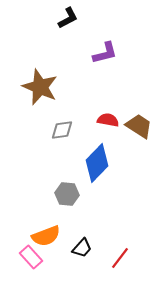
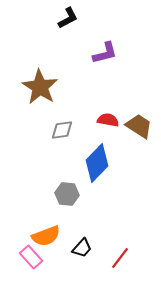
brown star: rotated 9 degrees clockwise
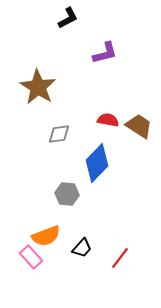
brown star: moved 2 px left
gray diamond: moved 3 px left, 4 px down
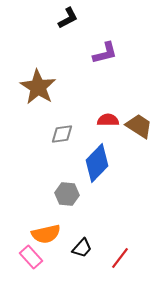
red semicircle: rotated 10 degrees counterclockwise
gray diamond: moved 3 px right
orange semicircle: moved 2 px up; rotated 8 degrees clockwise
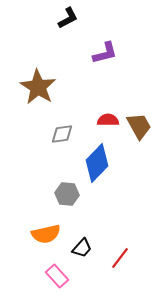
brown trapezoid: rotated 28 degrees clockwise
pink rectangle: moved 26 px right, 19 px down
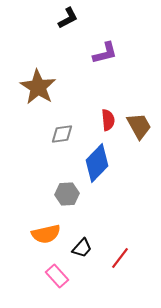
red semicircle: rotated 85 degrees clockwise
gray hexagon: rotated 10 degrees counterclockwise
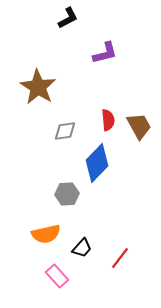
gray diamond: moved 3 px right, 3 px up
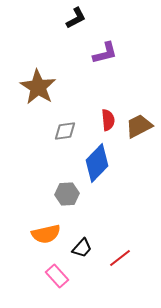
black L-shape: moved 8 px right
brown trapezoid: rotated 88 degrees counterclockwise
red line: rotated 15 degrees clockwise
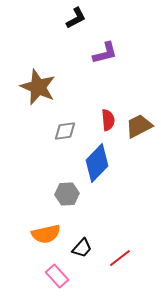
brown star: rotated 9 degrees counterclockwise
